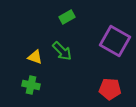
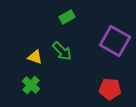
green cross: rotated 30 degrees clockwise
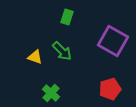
green rectangle: rotated 42 degrees counterclockwise
purple square: moved 2 px left
green cross: moved 20 px right, 8 px down
red pentagon: rotated 20 degrees counterclockwise
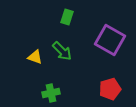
purple square: moved 3 px left, 1 px up
green cross: rotated 36 degrees clockwise
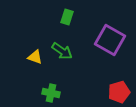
green arrow: rotated 10 degrees counterclockwise
red pentagon: moved 9 px right, 3 px down
green cross: rotated 24 degrees clockwise
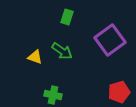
purple square: rotated 24 degrees clockwise
green cross: moved 2 px right, 2 px down
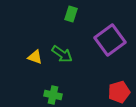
green rectangle: moved 4 px right, 3 px up
green arrow: moved 3 px down
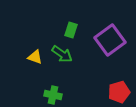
green rectangle: moved 16 px down
